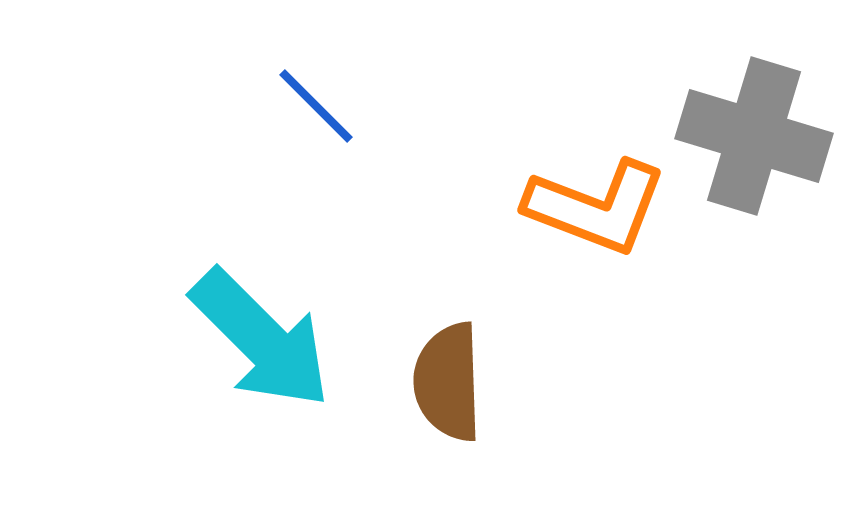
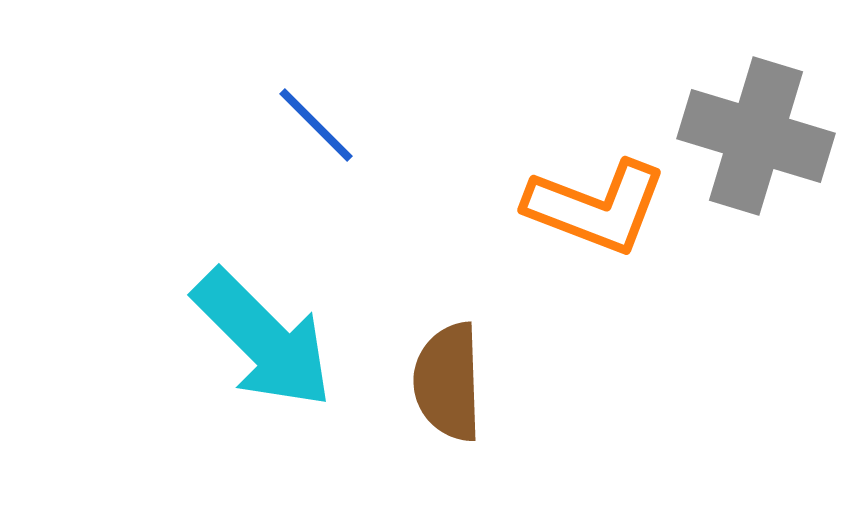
blue line: moved 19 px down
gray cross: moved 2 px right
cyan arrow: moved 2 px right
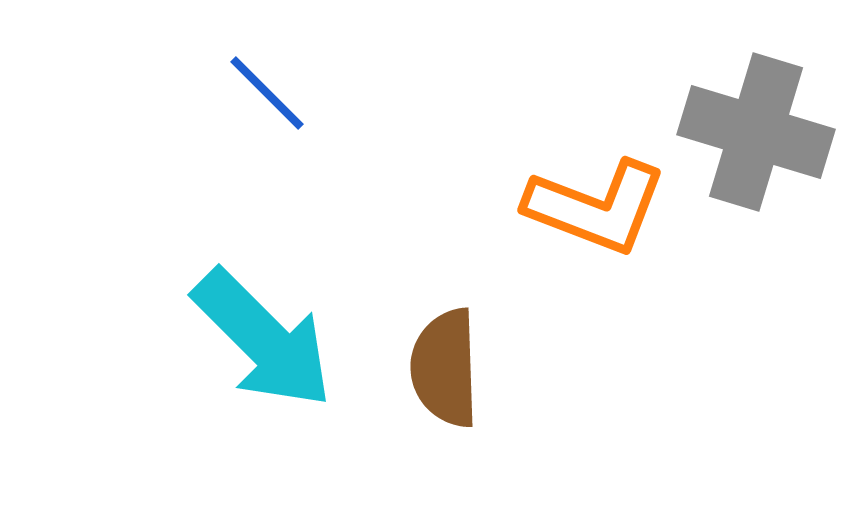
blue line: moved 49 px left, 32 px up
gray cross: moved 4 px up
brown semicircle: moved 3 px left, 14 px up
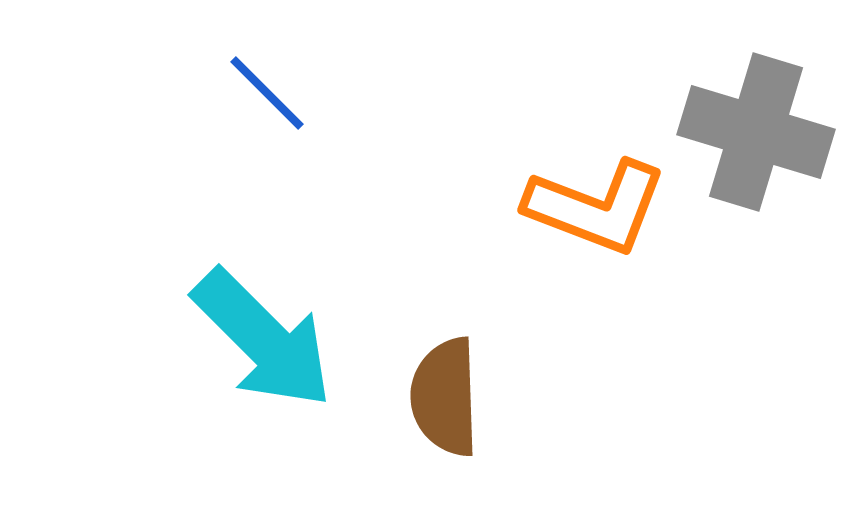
brown semicircle: moved 29 px down
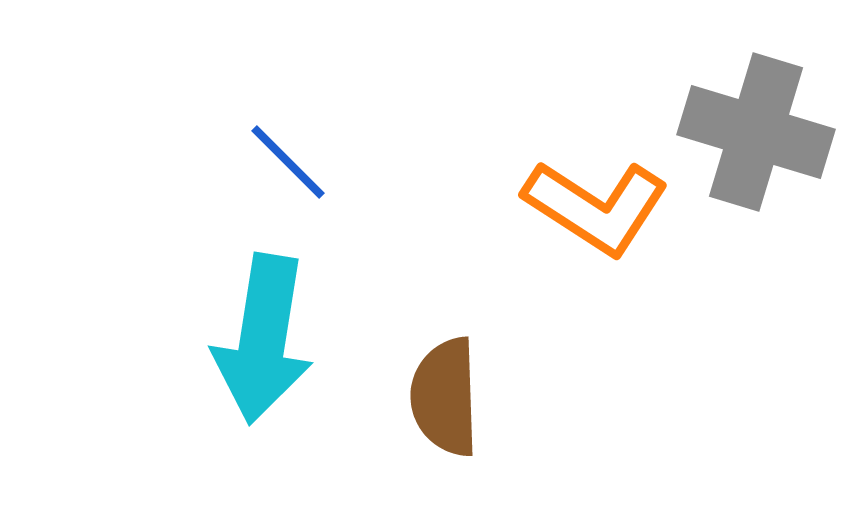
blue line: moved 21 px right, 69 px down
orange L-shape: rotated 12 degrees clockwise
cyan arrow: rotated 54 degrees clockwise
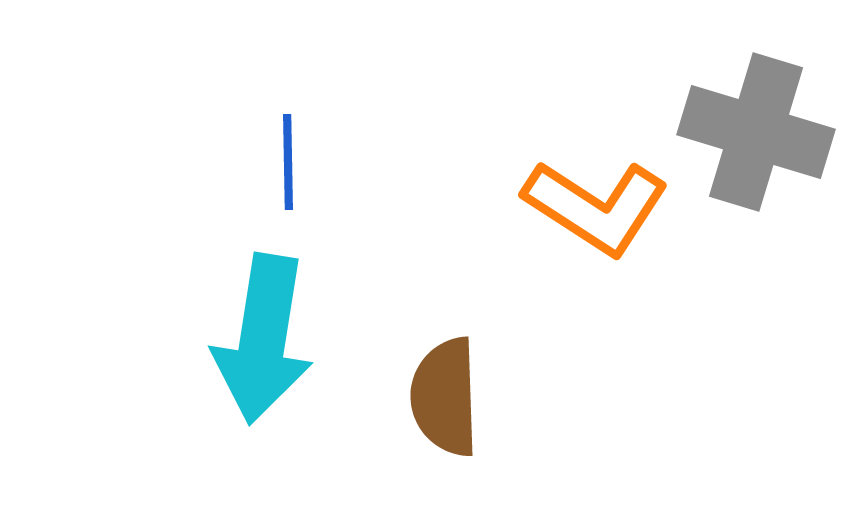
blue line: rotated 44 degrees clockwise
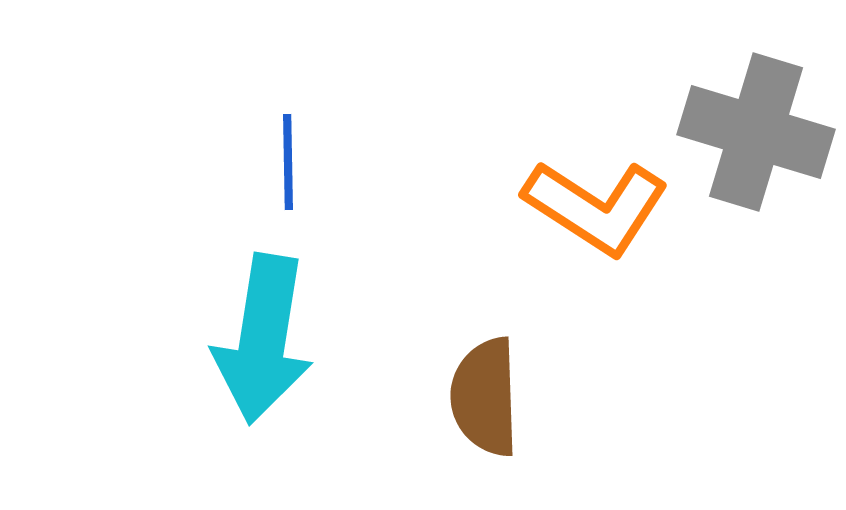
brown semicircle: moved 40 px right
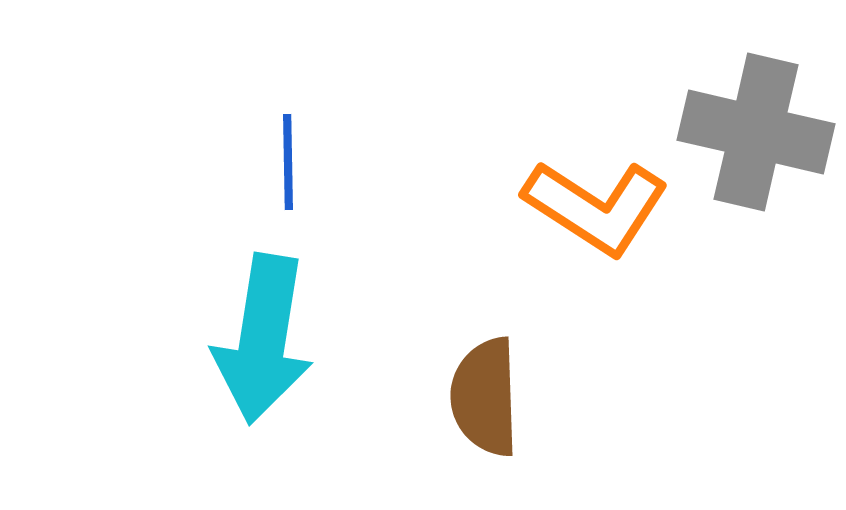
gray cross: rotated 4 degrees counterclockwise
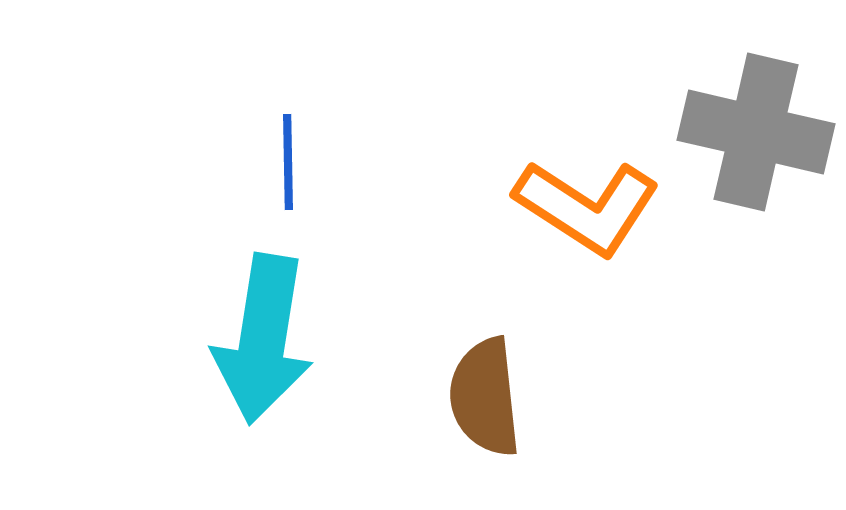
orange L-shape: moved 9 px left
brown semicircle: rotated 4 degrees counterclockwise
